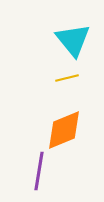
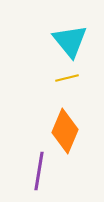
cyan triangle: moved 3 px left, 1 px down
orange diamond: moved 1 px right, 1 px down; rotated 45 degrees counterclockwise
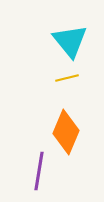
orange diamond: moved 1 px right, 1 px down
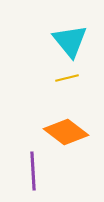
orange diamond: rotated 75 degrees counterclockwise
purple line: moved 6 px left; rotated 12 degrees counterclockwise
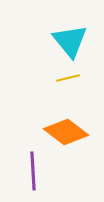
yellow line: moved 1 px right
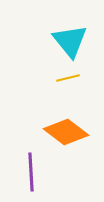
purple line: moved 2 px left, 1 px down
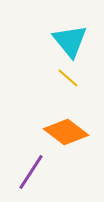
yellow line: rotated 55 degrees clockwise
purple line: rotated 36 degrees clockwise
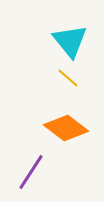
orange diamond: moved 4 px up
